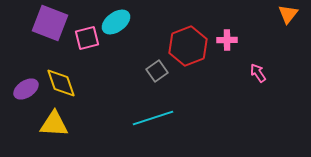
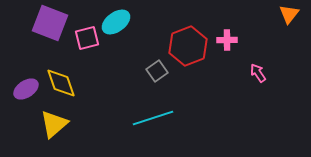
orange triangle: moved 1 px right
yellow triangle: rotated 44 degrees counterclockwise
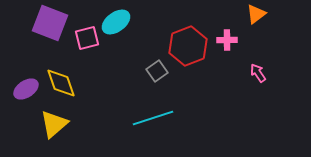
orange triangle: moved 33 px left; rotated 15 degrees clockwise
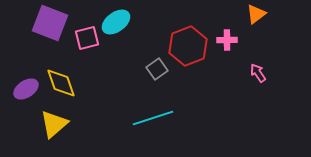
gray square: moved 2 px up
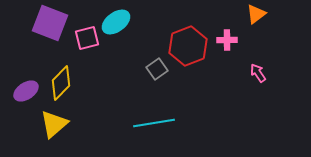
yellow diamond: rotated 64 degrees clockwise
purple ellipse: moved 2 px down
cyan line: moved 1 px right, 5 px down; rotated 9 degrees clockwise
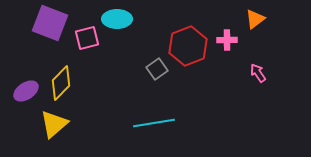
orange triangle: moved 1 px left, 5 px down
cyan ellipse: moved 1 px right, 3 px up; rotated 36 degrees clockwise
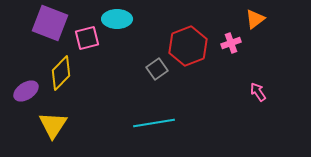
pink cross: moved 4 px right, 3 px down; rotated 18 degrees counterclockwise
pink arrow: moved 19 px down
yellow diamond: moved 10 px up
yellow triangle: moved 1 px left, 1 px down; rotated 16 degrees counterclockwise
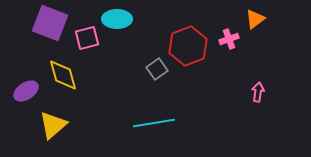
pink cross: moved 2 px left, 4 px up
yellow diamond: moved 2 px right, 2 px down; rotated 60 degrees counterclockwise
pink arrow: rotated 42 degrees clockwise
yellow triangle: rotated 16 degrees clockwise
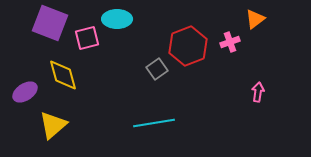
pink cross: moved 1 px right, 3 px down
purple ellipse: moved 1 px left, 1 px down
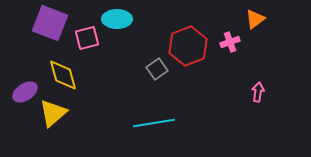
yellow triangle: moved 12 px up
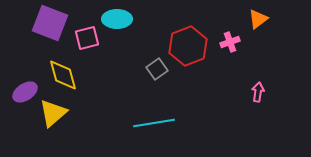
orange triangle: moved 3 px right
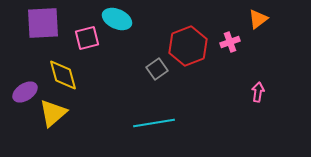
cyan ellipse: rotated 24 degrees clockwise
purple square: moved 7 px left; rotated 24 degrees counterclockwise
